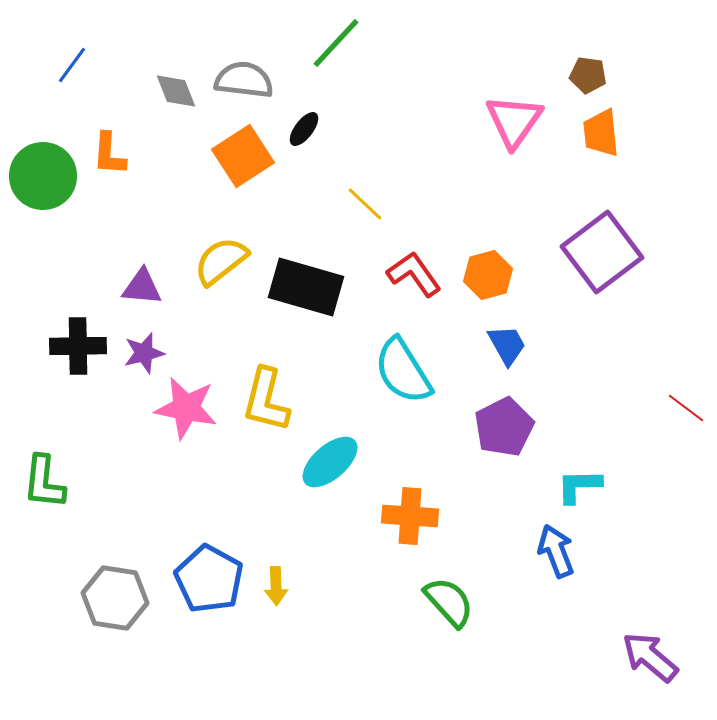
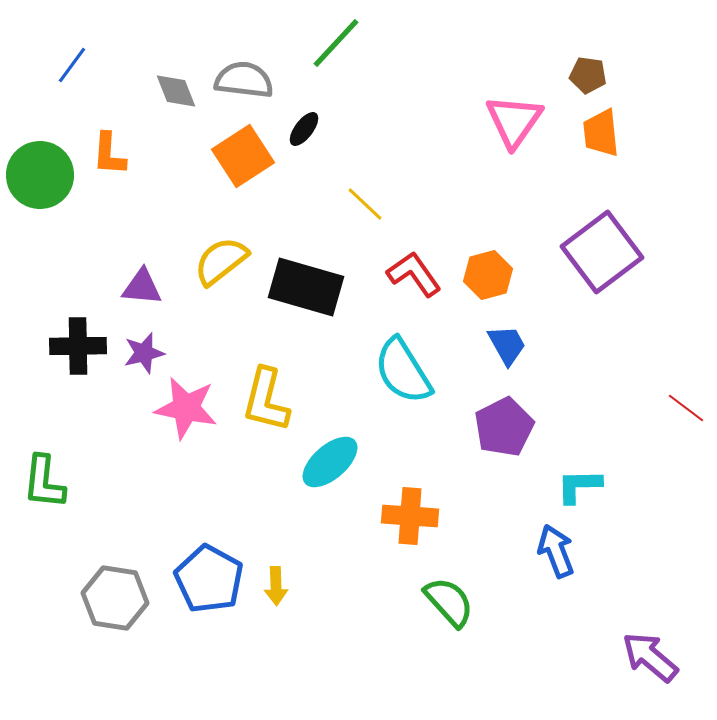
green circle: moved 3 px left, 1 px up
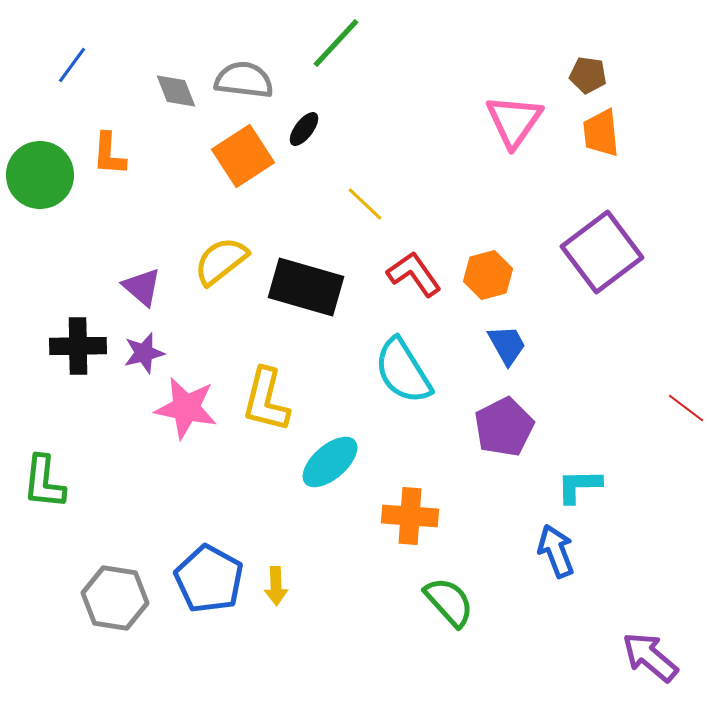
purple triangle: rotated 36 degrees clockwise
